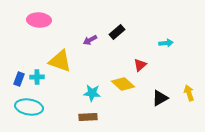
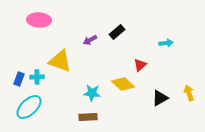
cyan ellipse: rotated 52 degrees counterclockwise
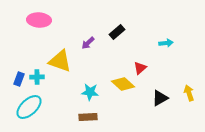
purple arrow: moved 2 px left, 3 px down; rotated 16 degrees counterclockwise
red triangle: moved 3 px down
cyan star: moved 2 px left, 1 px up
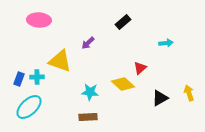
black rectangle: moved 6 px right, 10 px up
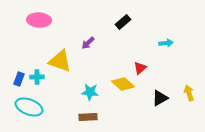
cyan ellipse: rotated 64 degrees clockwise
